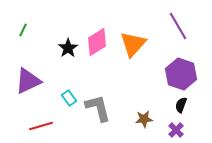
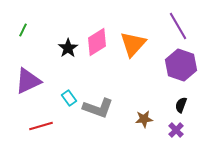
purple hexagon: moved 9 px up
gray L-shape: rotated 124 degrees clockwise
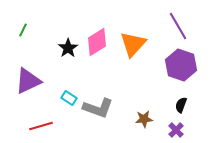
cyan rectangle: rotated 21 degrees counterclockwise
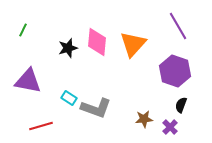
pink diamond: rotated 52 degrees counterclockwise
black star: rotated 18 degrees clockwise
purple hexagon: moved 6 px left, 6 px down
purple triangle: rotated 36 degrees clockwise
gray L-shape: moved 2 px left
purple cross: moved 6 px left, 3 px up
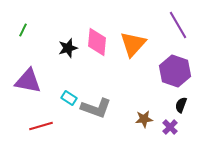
purple line: moved 1 px up
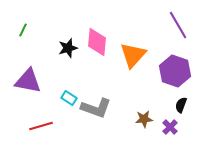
orange triangle: moved 11 px down
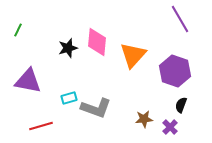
purple line: moved 2 px right, 6 px up
green line: moved 5 px left
cyan rectangle: rotated 49 degrees counterclockwise
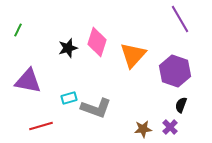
pink diamond: rotated 12 degrees clockwise
brown star: moved 1 px left, 10 px down
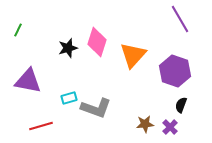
brown star: moved 2 px right, 5 px up
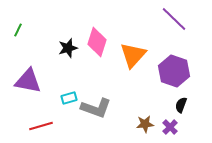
purple line: moved 6 px left; rotated 16 degrees counterclockwise
purple hexagon: moved 1 px left
